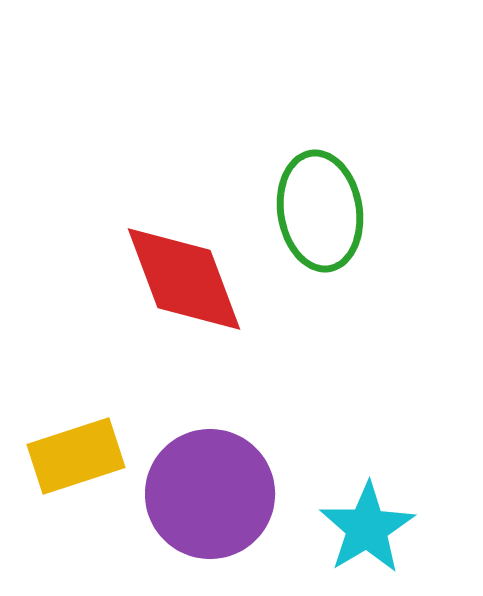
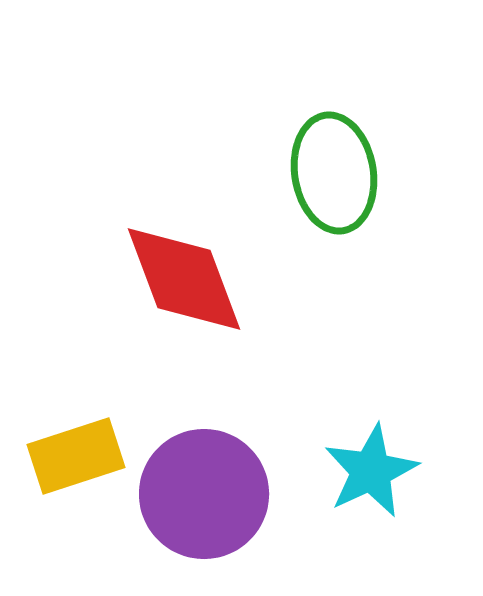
green ellipse: moved 14 px right, 38 px up
purple circle: moved 6 px left
cyan star: moved 4 px right, 57 px up; rotated 6 degrees clockwise
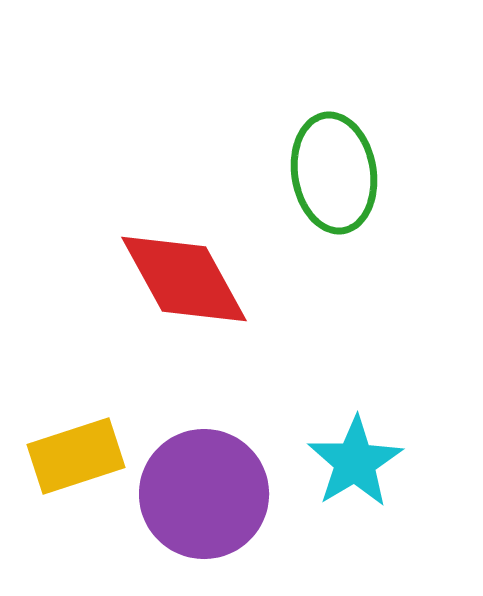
red diamond: rotated 8 degrees counterclockwise
cyan star: moved 16 px left, 9 px up; rotated 6 degrees counterclockwise
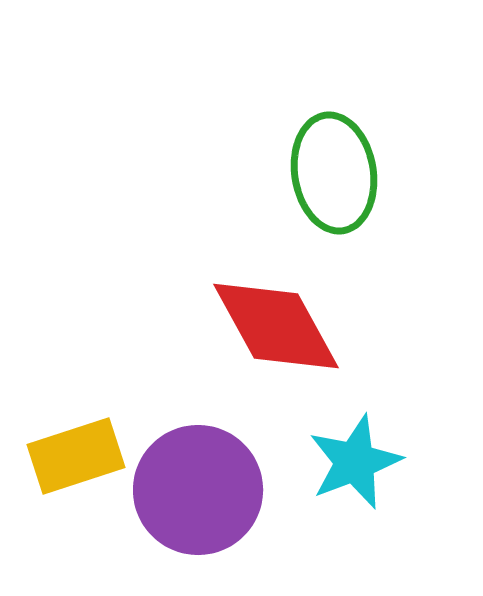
red diamond: moved 92 px right, 47 px down
cyan star: rotated 10 degrees clockwise
purple circle: moved 6 px left, 4 px up
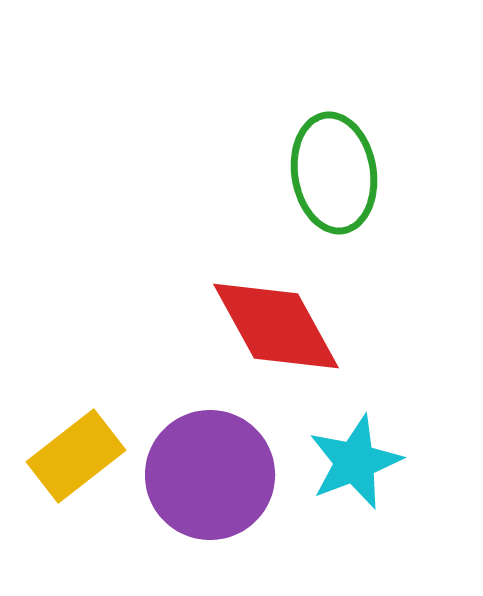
yellow rectangle: rotated 20 degrees counterclockwise
purple circle: moved 12 px right, 15 px up
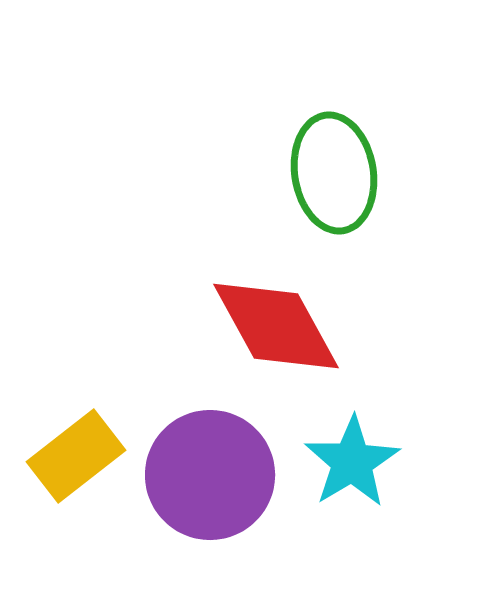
cyan star: moved 3 px left; rotated 10 degrees counterclockwise
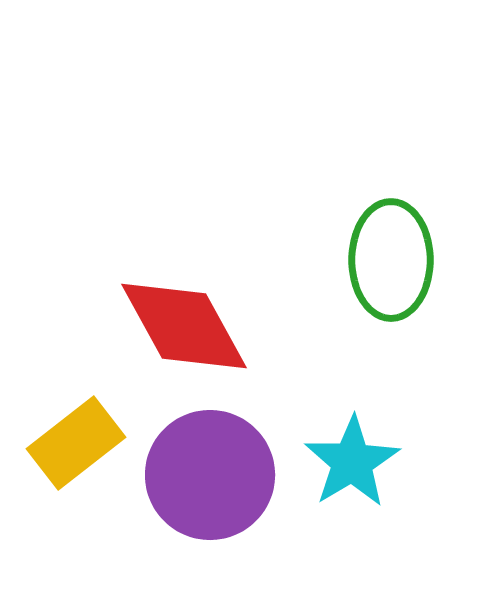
green ellipse: moved 57 px right, 87 px down; rotated 9 degrees clockwise
red diamond: moved 92 px left
yellow rectangle: moved 13 px up
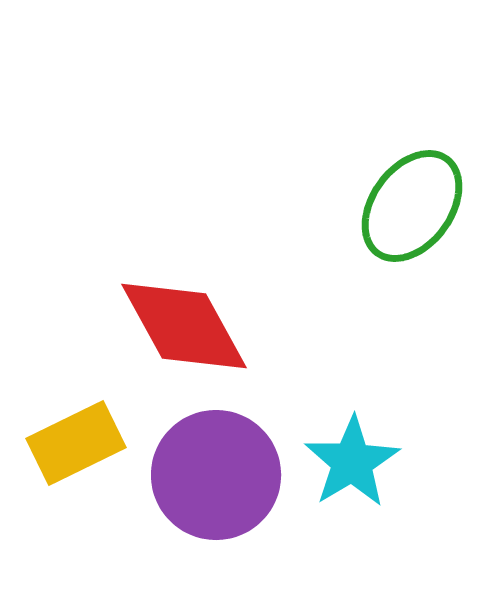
green ellipse: moved 21 px right, 54 px up; rotated 36 degrees clockwise
yellow rectangle: rotated 12 degrees clockwise
purple circle: moved 6 px right
